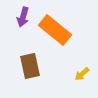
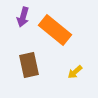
brown rectangle: moved 1 px left, 1 px up
yellow arrow: moved 7 px left, 2 px up
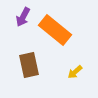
purple arrow: rotated 12 degrees clockwise
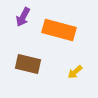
orange rectangle: moved 4 px right; rotated 24 degrees counterclockwise
brown rectangle: moved 1 px left, 1 px up; rotated 65 degrees counterclockwise
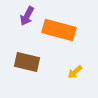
purple arrow: moved 4 px right, 1 px up
brown rectangle: moved 1 px left, 2 px up
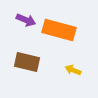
purple arrow: moved 1 px left, 4 px down; rotated 96 degrees counterclockwise
yellow arrow: moved 2 px left, 2 px up; rotated 63 degrees clockwise
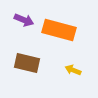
purple arrow: moved 2 px left
brown rectangle: moved 1 px down
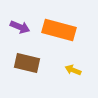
purple arrow: moved 4 px left, 7 px down
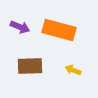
brown rectangle: moved 3 px right, 3 px down; rotated 15 degrees counterclockwise
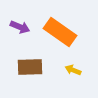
orange rectangle: moved 1 px right, 2 px down; rotated 20 degrees clockwise
brown rectangle: moved 1 px down
